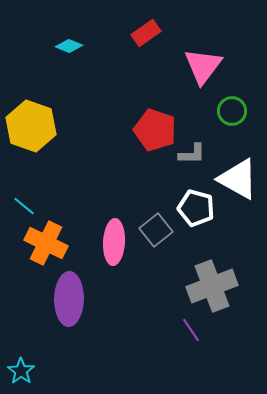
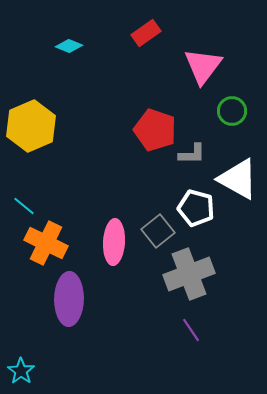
yellow hexagon: rotated 18 degrees clockwise
gray square: moved 2 px right, 1 px down
gray cross: moved 23 px left, 12 px up
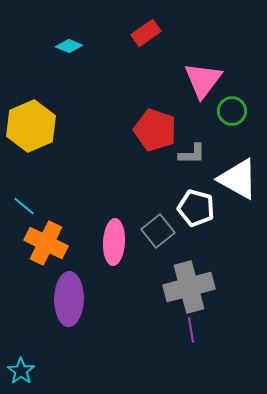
pink triangle: moved 14 px down
gray cross: moved 13 px down; rotated 6 degrees clockwise
purple line: rotated 25 degrees clockwise
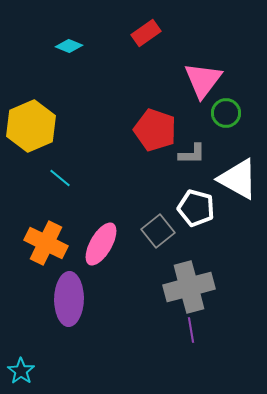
green circle: moved 6 px left, 2 px down
cyan line: moved 36 px right, 28 px up
pink ellipse: moved 13 px left, 2 px down; rotated 27 degrees clockwise
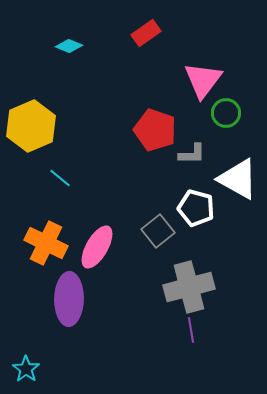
pink ellipse: moved 4 px left, 3 px down
cyan star: moved 5 px right, 2 px up
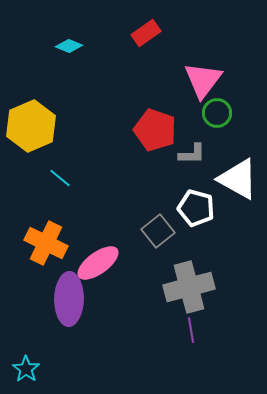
green circle: moved 9 px left
pink ellipse: moved 1 px right, 16 px down; rotated 24 degrees clockwise
